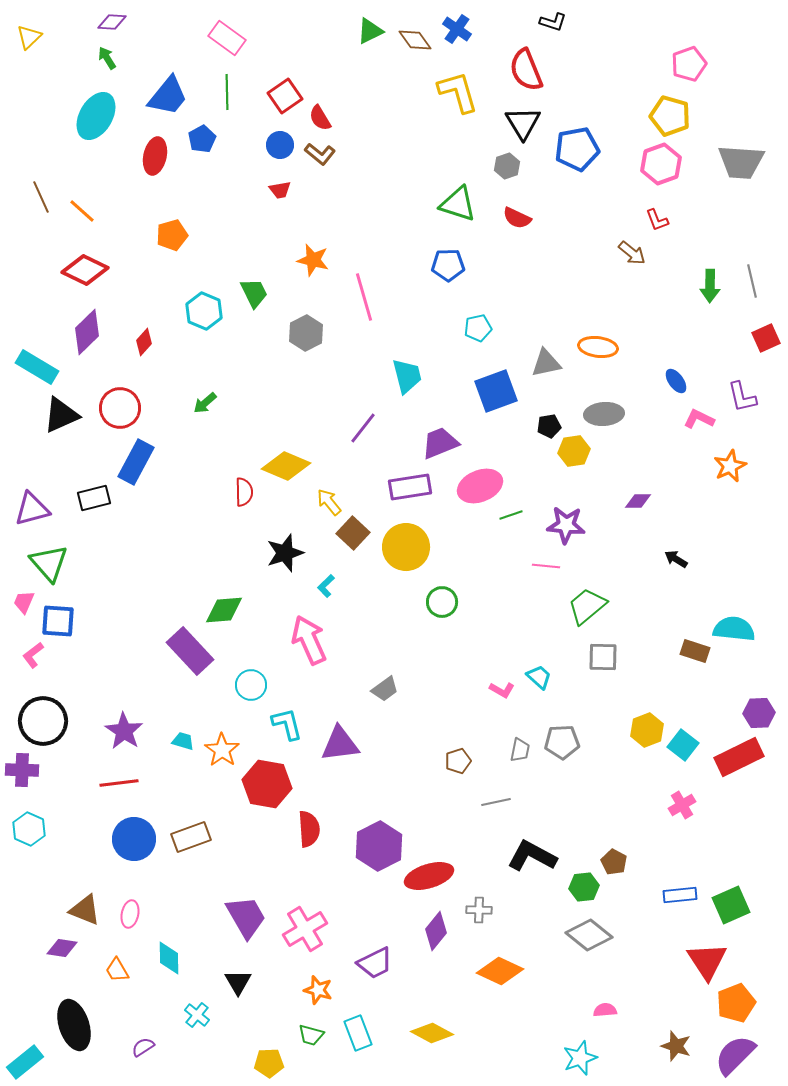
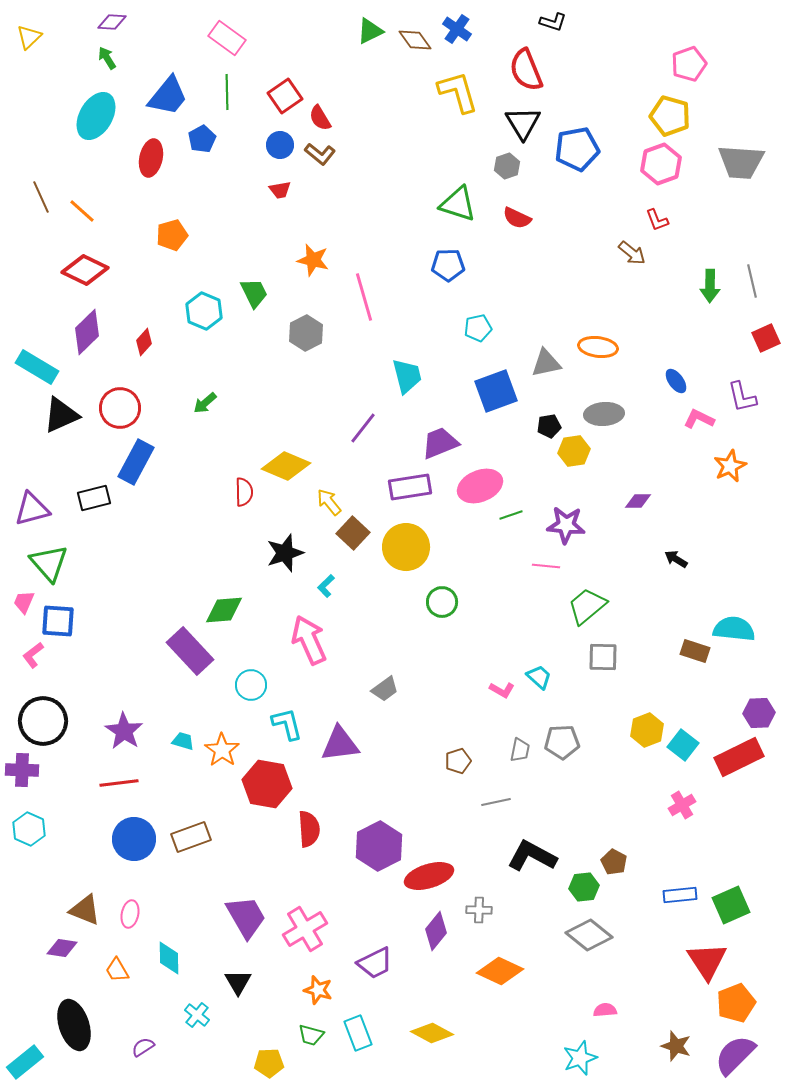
red ellipse at (155, 156): moved 4 px left, 2 px down
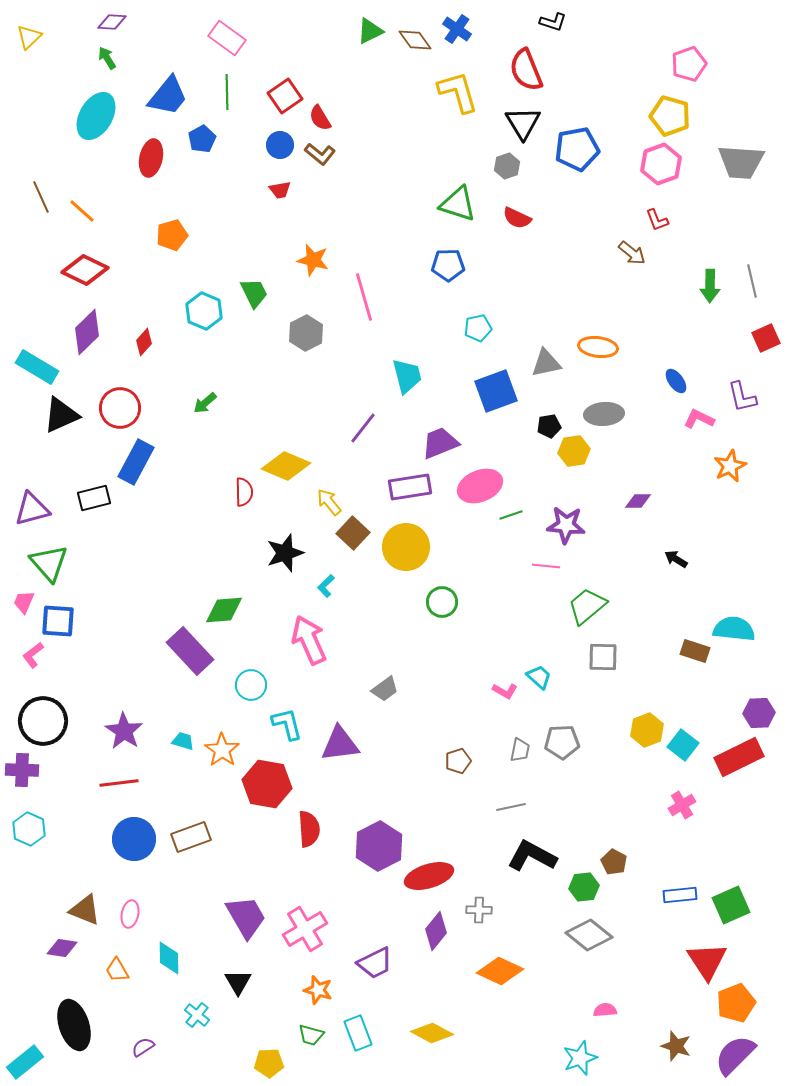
pink L-shape at (502, 690): moved 3 px right, 1 px down
gray line at (496, 802): moved 15 px right, 5 px down
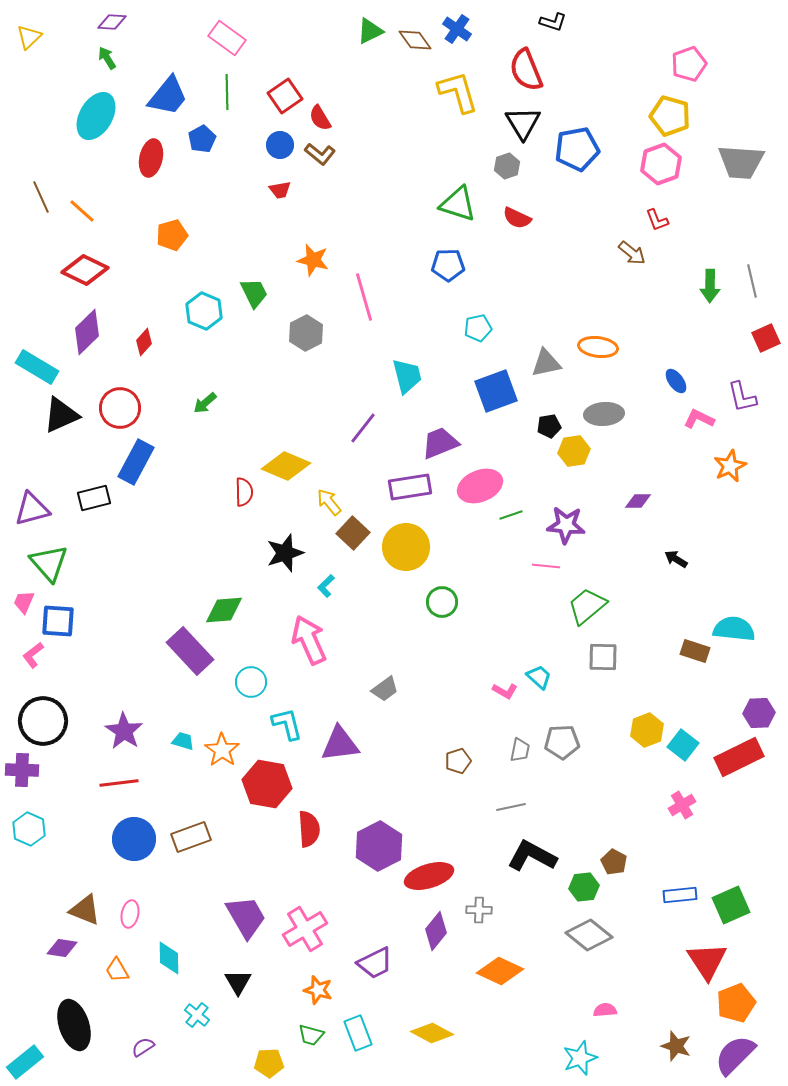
cyan circle at (251, 685): moved 3 px up
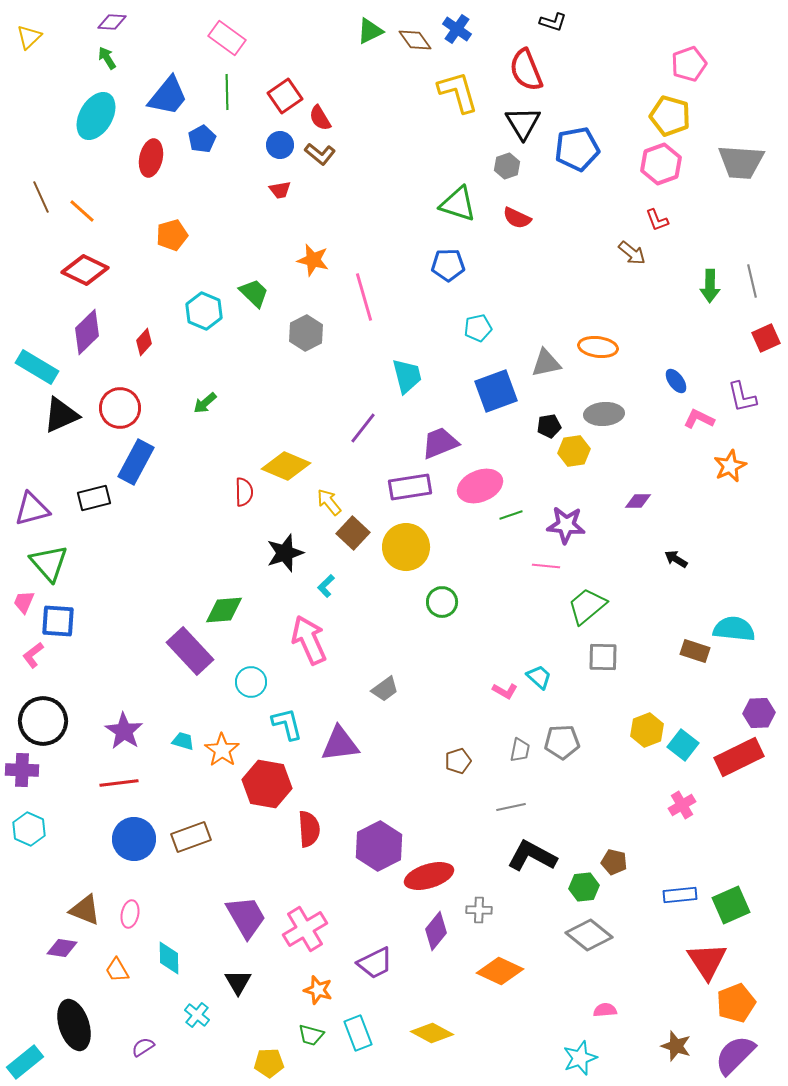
green trapezoid at (254, 293): rotated 20 degrees counterclockwise
brown pentagon at (614, 862): rotated 15 degrees counterclockwise
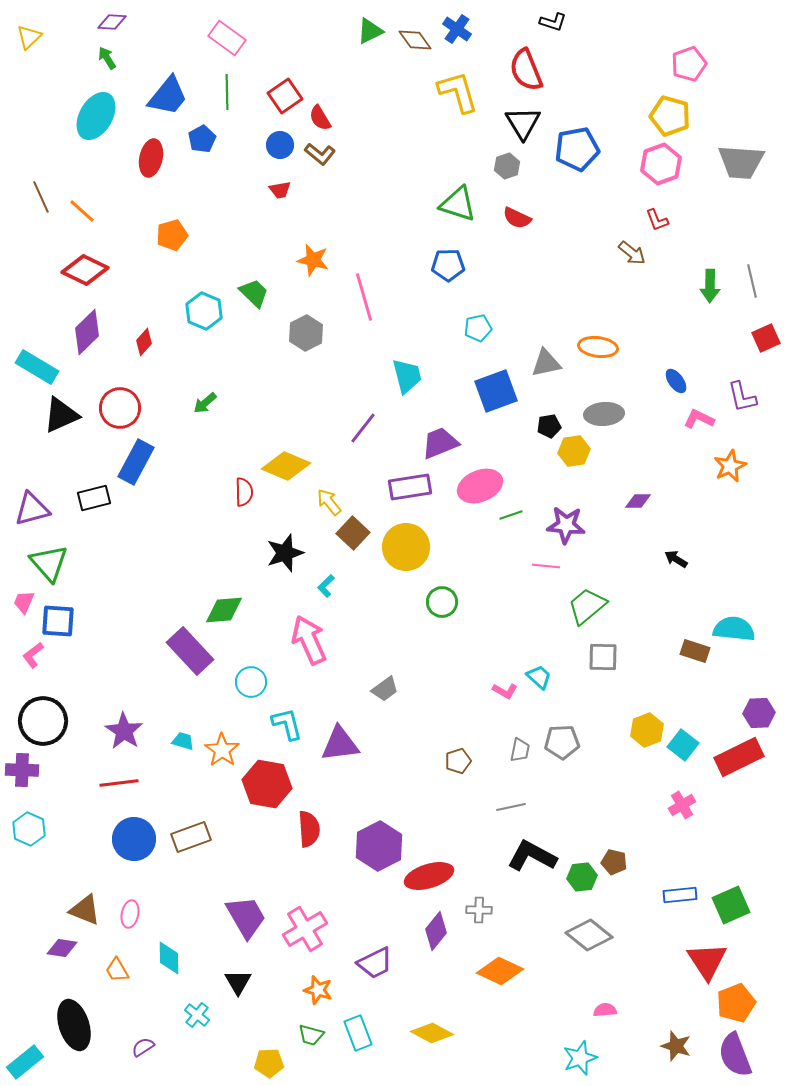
green hexagon at (584, 887): moved 2 px left, 10 px up
purple semicircle at (735, 1055): rotated 66 degrees counterclockwise
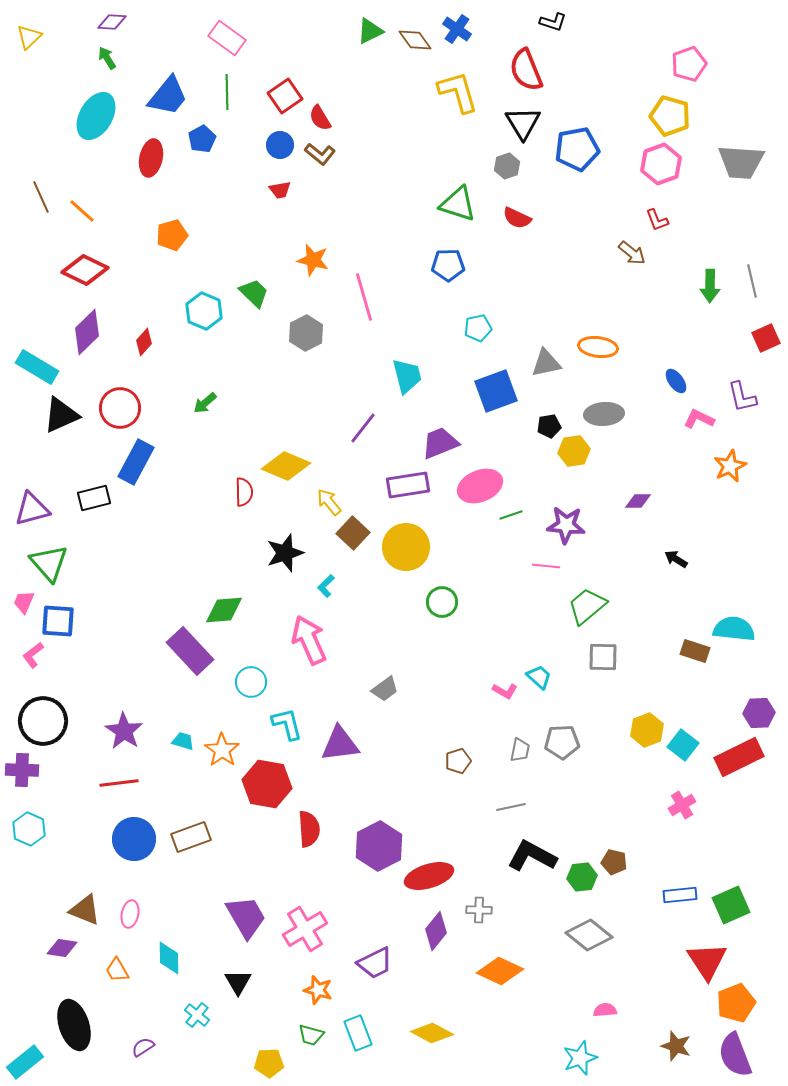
purple rectangle at (410, 487): moved 2 px left, 2 px up
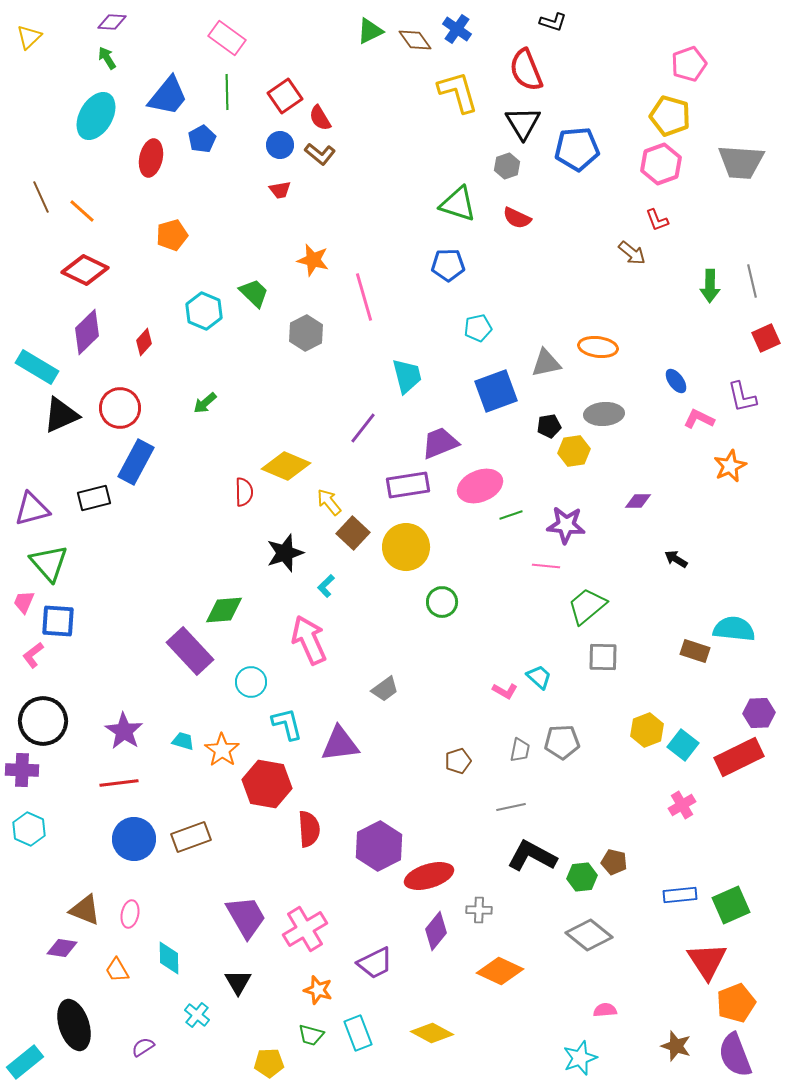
blue pentagon at (577, 149): rotated 6 degrees clockwise
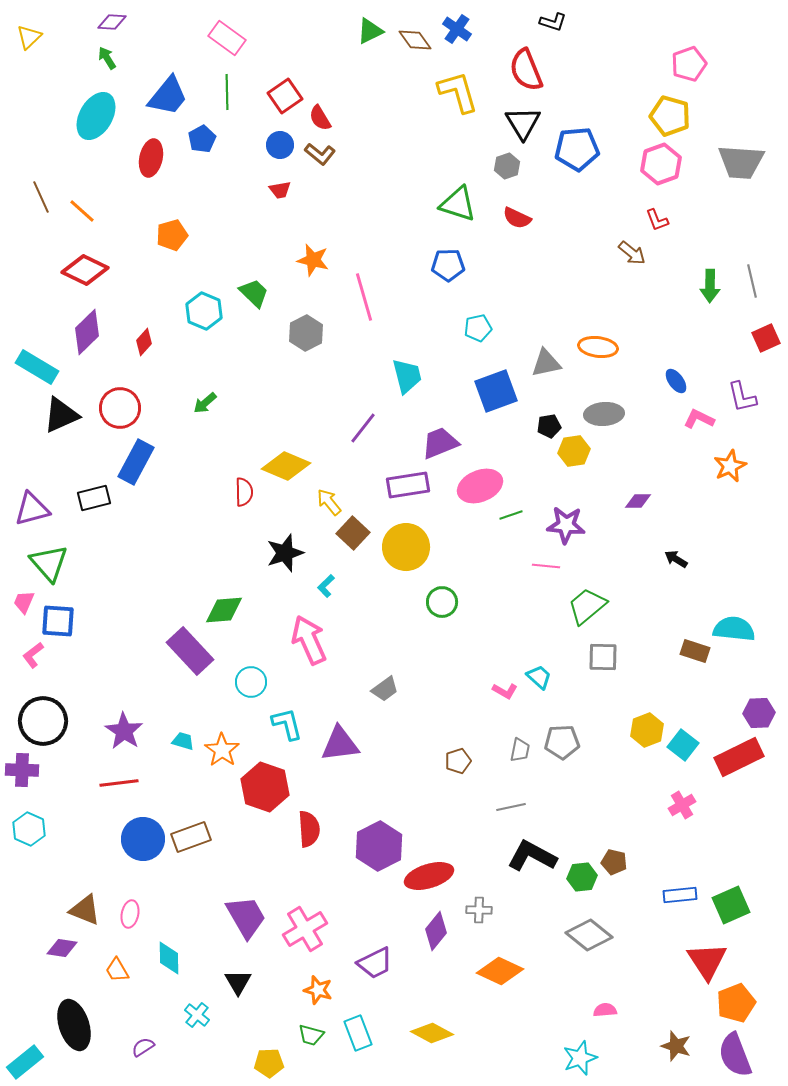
red hexagon at (267, 784): moved 2 px left, 3 px down; rotated 9 degrees clockwise
blue circle at (134, 839): moved 9 px right
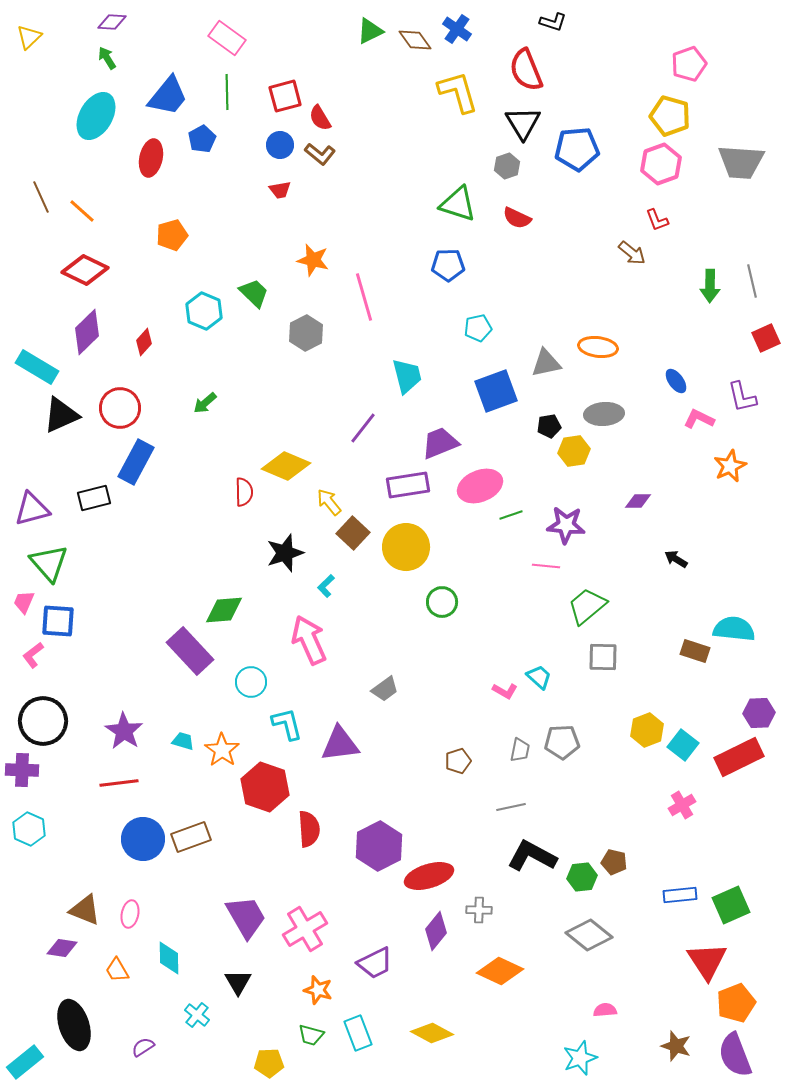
red square at (285, 96): rotated 20 degrees clockwise
